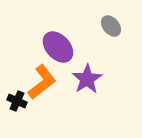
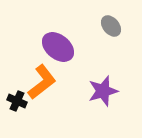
purple ellipse: rotated 8 degrees counterclockwise
purple star: moved 16 px right, 12 px down; rotated 16 degrees clockwise
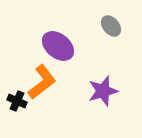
purple ellipse: moved 1 px up
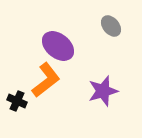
orange L-shape: moved 4 px right, 2 px up
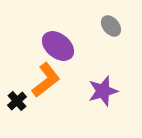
black cross: rotated 24 degrees clockwise
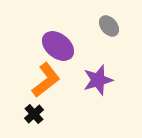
gray ellipse: moved 2 px left
purple star: moved 5 px left, 11 px up
black cross: moved 17 px right, 13 px down
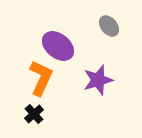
orange L-shape: moved 5 px left, 2 px up; rotated 27 degrees counterclockwise
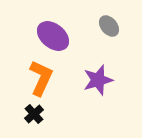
purple ellipse: moved 5 px left, 10 px up
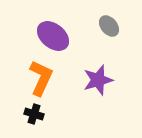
black cross: rotated 30 degrees counterclockwise
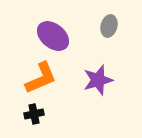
gray ellipse: rotated 55 degrees clockwise
orange L-shape: rotated 42 degrees clockwise
black cross: rotated 30 degrees counterclockwise
